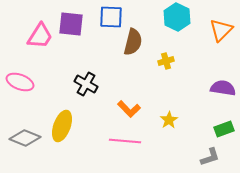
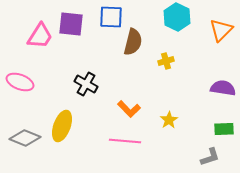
green rectangle: rotated 18 degrees clockwise
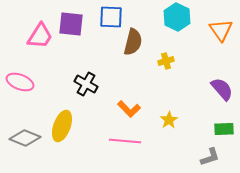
orange triangle: rotated 20 degrees counterclockwise
purple semicircle: moved 1 px left, 1 px down; rotated 40 degrees clockwise
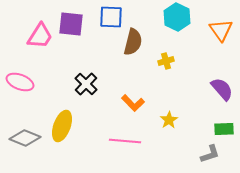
black cross: rotated 15 degrees clockwise
orange L-shape: moved 4 px right, 6 px up
gray L-shape: moved 3 px up
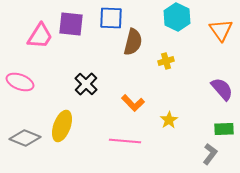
blue square: moved 1 px down
gray L-shape: rotated 35 degrees counterclockwise
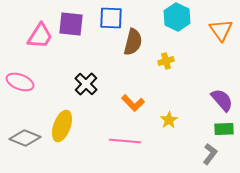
purple semicircle: moved 11 px down
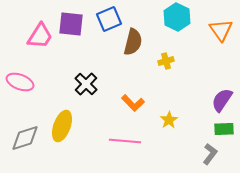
blue square: moved 2 px left, 1 px down; rotated 25 degrees counterclockwise
purple semicircle: rotated 105 degrees counterclockwise
gray diamond: rotated 40 degrees counterclockwise
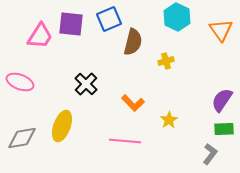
gray diamond: moved 3 px left; rotated 8 degrees clockwise
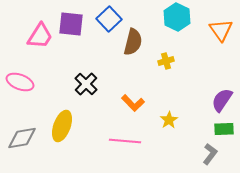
blue square: rotated 20 degrees counterclockwise
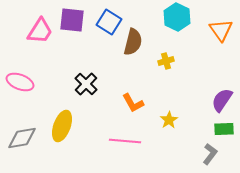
blue square: moved 3 px down; rotated 15 degrees counterclockwise
purple square: moved 1 px right, 4 px up
pink trapezoid: moved 5 px up
orange L-shape: rotated 15 degrees clockwise
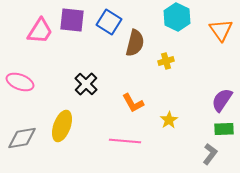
brown semicircle: moved 2 px right, 1 px down
